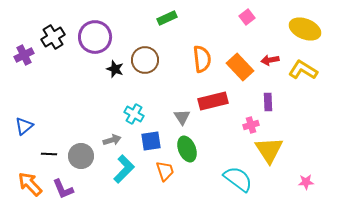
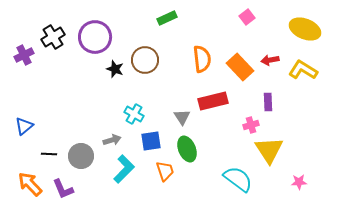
pink star: moved 7 px left
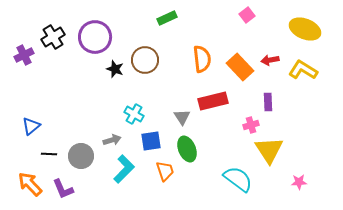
pink square: moved 2 px up
blue triangle: moved 7 px right
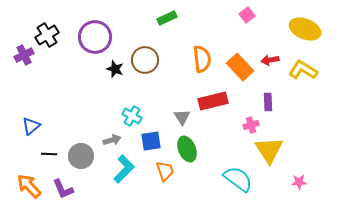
black cross: moved 6 px left, 2 px up
cyan cross: moved 2 px left, 2 px down
orange arrow: moved 1 px left, 2 px down
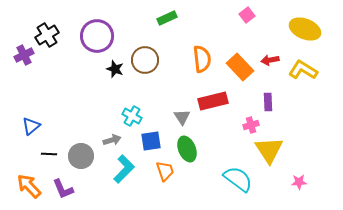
purple circle: moved 2 px right, 1 px up
